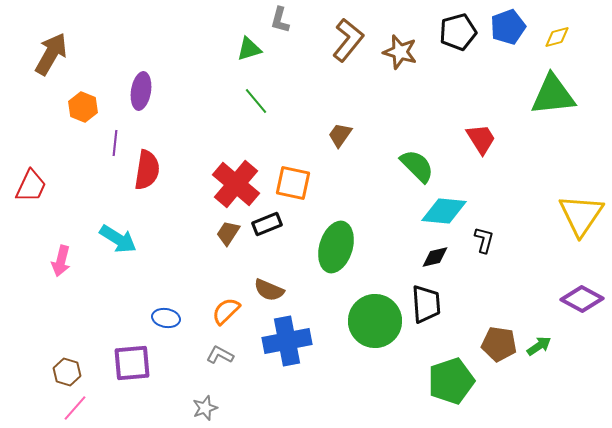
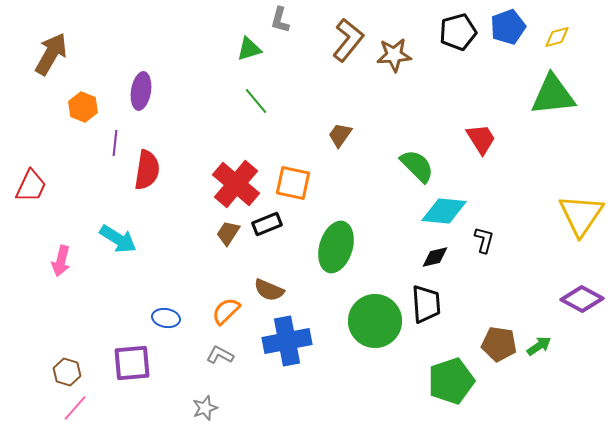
brown star at (400, 52): moved 6 px left, 3 px down; rotated 20 degrees counterclockwise
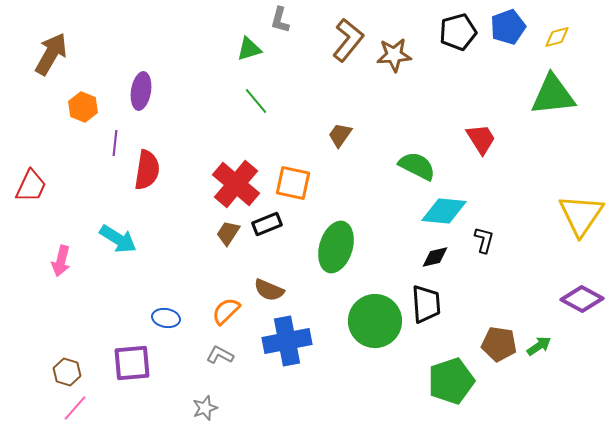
green semicircle at (417, 166): rotated 18 degrees counterclockwise
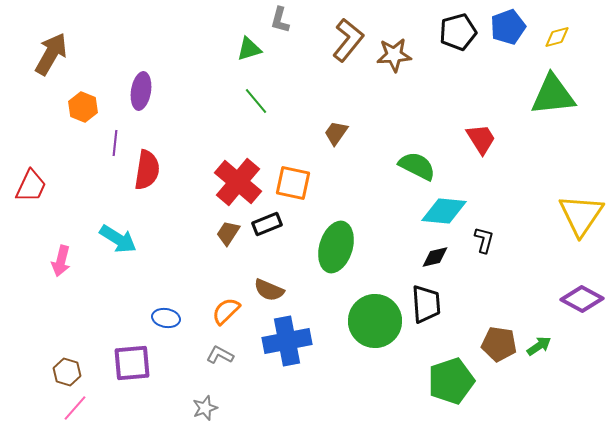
brown trapezoid at (340, 135): moved 4 px left, 2 px up
red cross at (236, 184): moved 2 px right, 2 px up
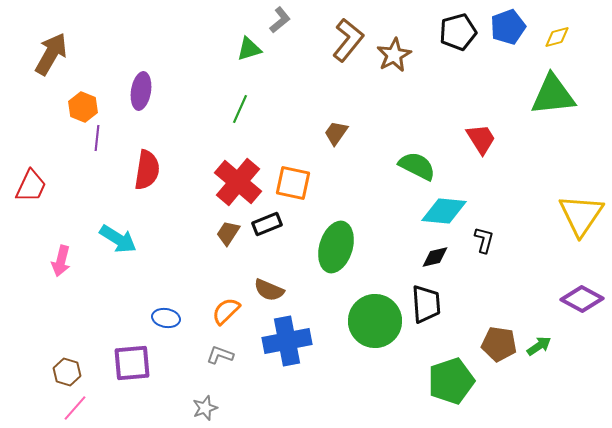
gray L-shape at (280, 20): rotated 144 degrees counterclockwise
brown star at (394, 55): rotated 24 degrees counterclockwise
green line at (256, 101): moved 16 px left, 8 px down; rotated 64 degrees clockwise
purple line at (115, 143): moved 18 px left, 5 px up
gray L-shape at (220, 355): rotated 8 degrees counterclockwise
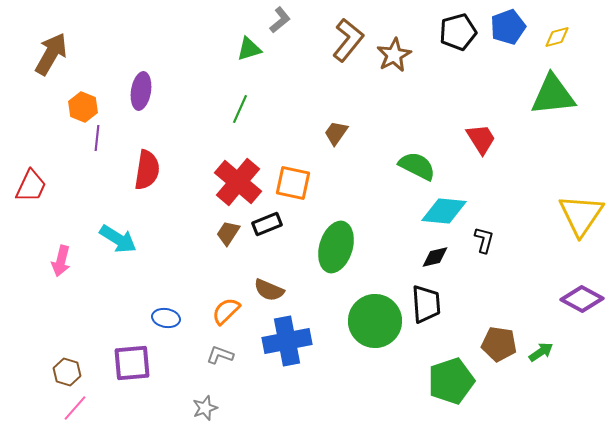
green arrow at (539, 346): moved 2 px right, 6 px down
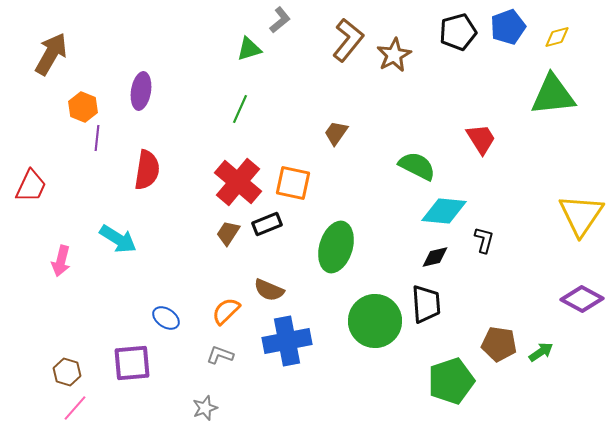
blue ellipse at (166, 318): rotated 24 degrees clockwise
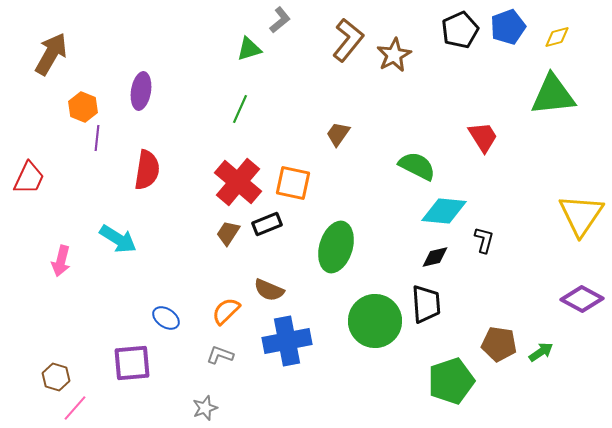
black pentagon at (458, 32): moved 2 px right, 2 px up; rotated 9 degrees counterclockwise
brown trapezoid at (336, 133): moved 2 px right, 1 px down
red trapezoid at (481, 139): moved 2 px right, 2 px up
red trapezoid at (31, 186): moved 2 px left, 8 px up
brown hexagon at (67, 372): moved 11 px left, 5 px down
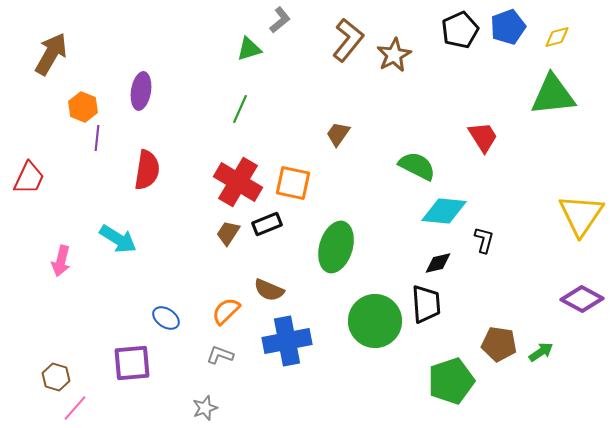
red cross at (238, 182): rotated 9 degrees counterclockwise
black diamond at (435, 257): moved 3 px right, 6 px down
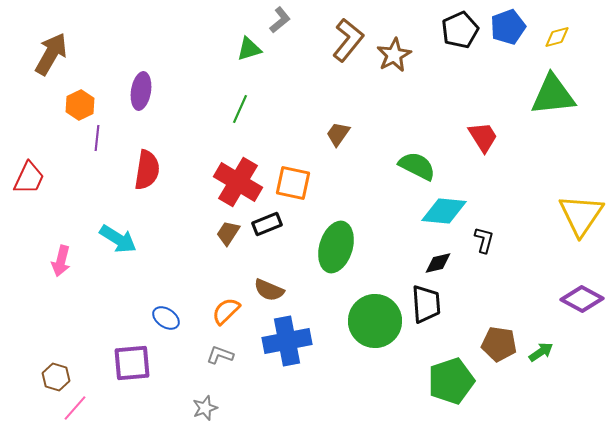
orange hexagon at (83, 107): moved 3 px left, 2 px up; rotated 12 degrees clockwise
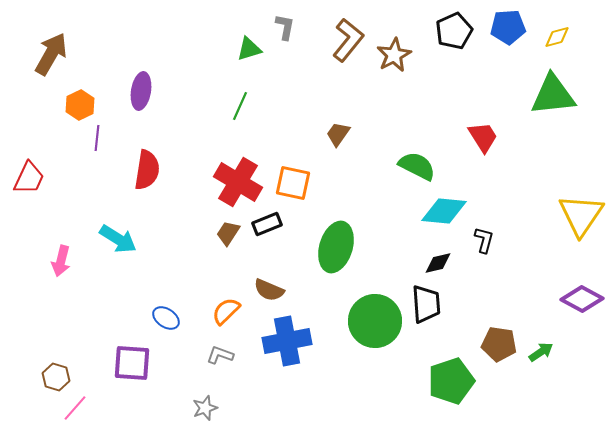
gray L-shape at (280, 20): moved 5 px right, 7 px down; rotated 40 degrees counterclockwise
blue pentagon at (508, 27): rotated 16 degrees clockwise
black pentagon at (460, 30): moved 6 px left, 1 px down
green line at (240, 109): moved 3 px up
purple square at (132, 363): rotated 9 degrees clockwise
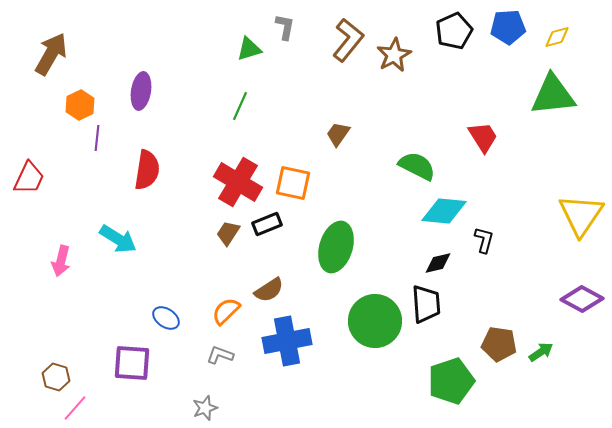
brown semicircle at (269, 290): rotated 56 degrees counterclockwise
